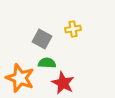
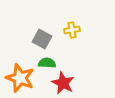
yellow cross: moved 1 px left, 1 px down
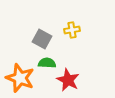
red star: moved 5 px right, 3 px up
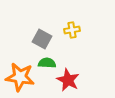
orange star: moved 1 px up; rotated 12 degrees counterclockwise
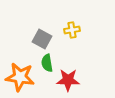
green semicircle: rotated 102 degrees counterclockwise
red star: rotated 25 degrees counterclockwise
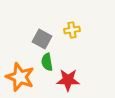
green semicircle: moved 1 px up
orange star: rotated 12 degrees clockwise
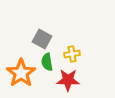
yellow cross: moved 24 px down
orange star: moved 1 px right, 4 px up; rotated 16 degrees clockwise
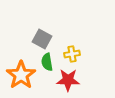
orange star: moved 2 px down
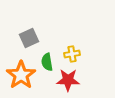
gray square: moved 13 px left, 1 px up; rotated 36 degrees clockwise
